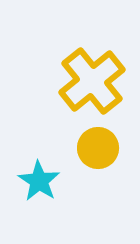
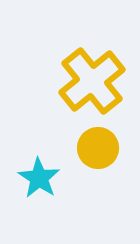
cyan star: moved 3 px up
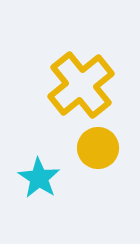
yellow cross: moved 11 px left, 4 px down
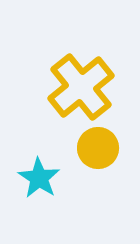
yellow cross: moved 2 px down
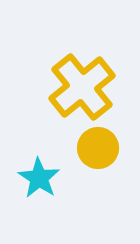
yellow cross: moved 1 px right
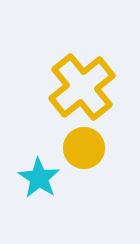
yellow circle: moved 14 px left
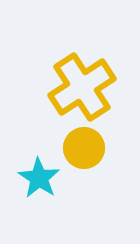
yellow cross: rotated 6 degrees clockwise
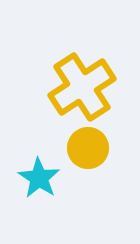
yellow circle: moved 4 px right
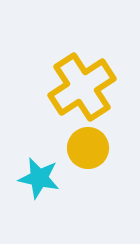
cyan star: rotated 21 degrees counterclockwise
